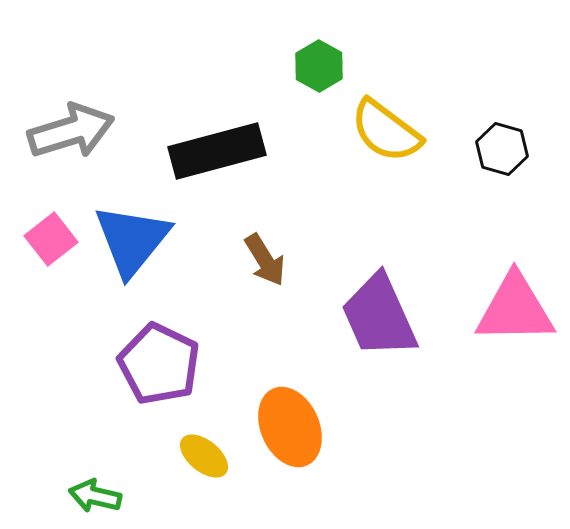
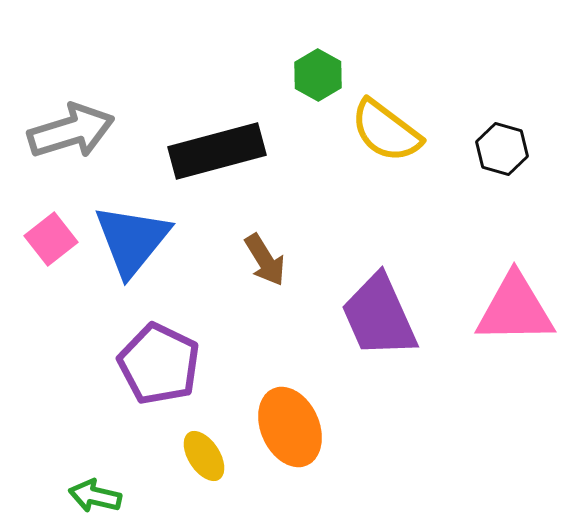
green hexagon: moved 1 px left, 9 px down
yellow ellipse: rotated 18 degrees clockwise
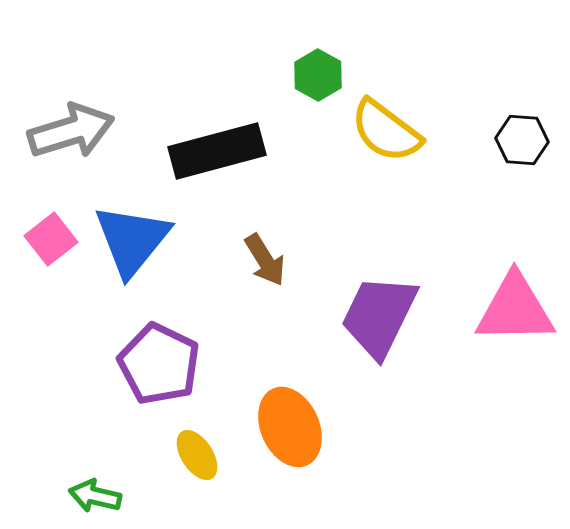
black hexagon: moved 20 px right, 9 px up; rotated 12 degrees counterclockwise
purple trapezoid: rotated 50 degrees clockwise
yellow ellipse: moved 7 px left, 1 px up
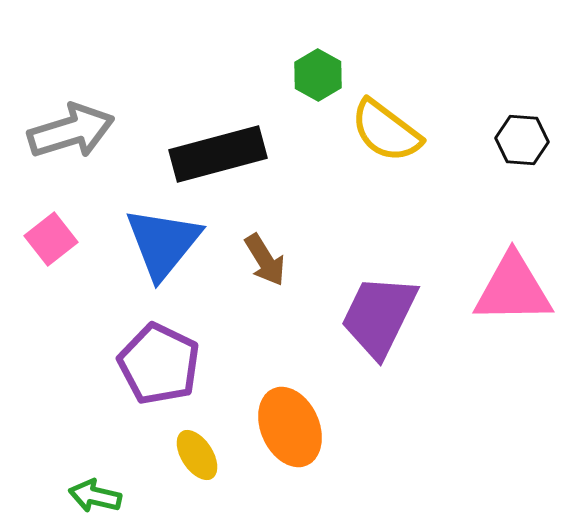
black rectangle: moved 1 px right, 3 px down
blue triangle: moved 31 px right, 3 px down
pink triangle: moved 2 px left, 20 px up
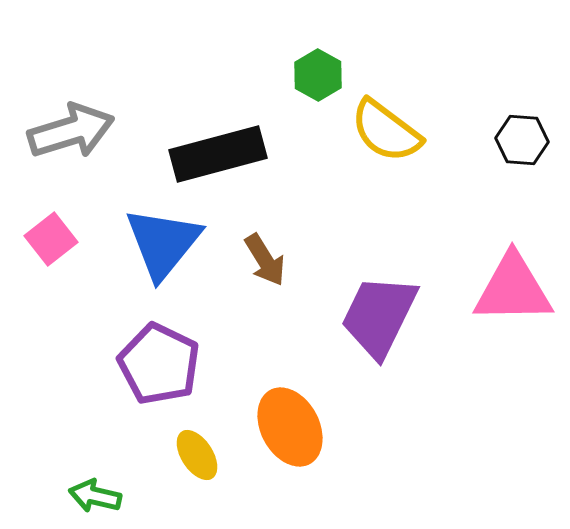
orange ellipse: rotated 4 degrees counterclockwise
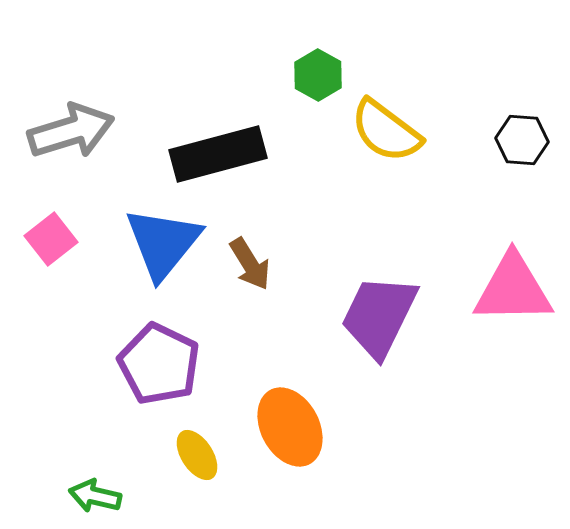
brown arrow: moved 15 px left, 4 px down
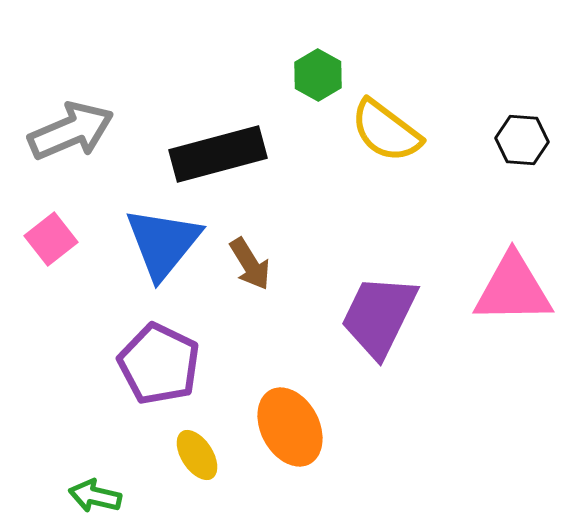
gray arrow: rotated 6 degrees counterclockwise
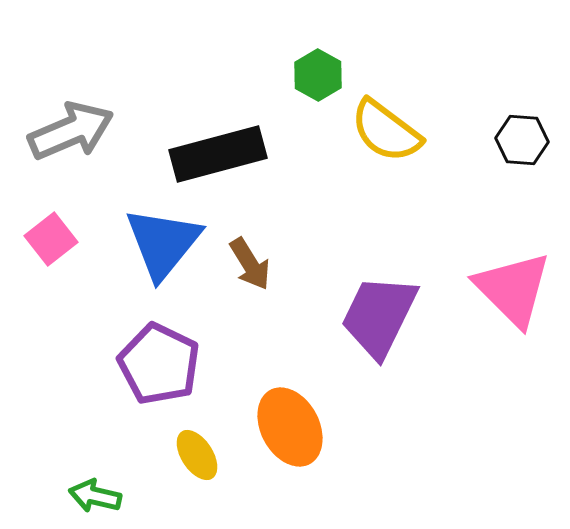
pink triangle: rotated 46 degrees clockwise
